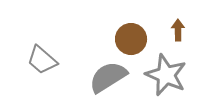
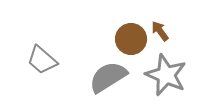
brown arrow: moved 18 px left, 1 px down; rotated 35 degrees counterclockwise
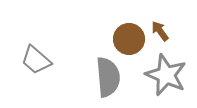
brown circle: moved 2 px left
gray trapezoid: moved 6 px left
gray semicircle: rotated 117 degrees clockwise
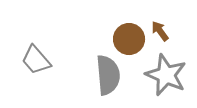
gray trapezoid: rotated 8 degrees clockwise
gray semicircle: moved 2 px up
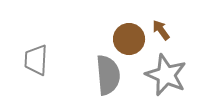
brown arrow: moved 1 px right, 1 px up
gray trapezoid: rotated 44 degrees clockwise
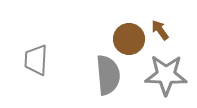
brown arrow: moved 1 px left
gray star: rotated 21 degrees counterclockwise
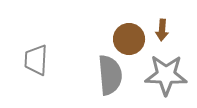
brown arrow: moved 2 px right; rotated 140 degrees counterclockwise
gray semicircle: moved 2 px right
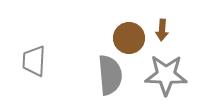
brown circle: moved 1 px up
gray trapezoid: moved 2 px left, 1 px down
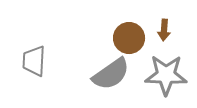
brown arrow: moved 2 px right
gray semicircle: moved 1 px right, 1 px up; rotated 60 degrees clockwise
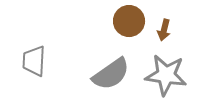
brown arrow: rotated 10 degrees clockwise
brown circle: moved 17 px up
gray star: rotated 6 degrees clockwise
